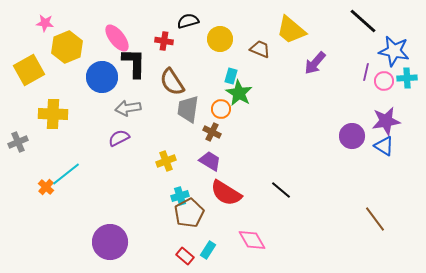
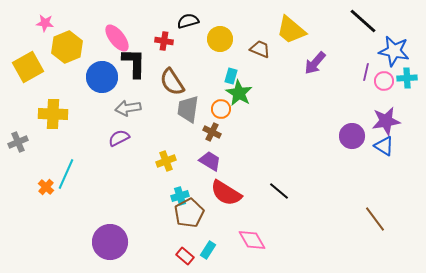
yellow square at (29, 70): moved 1 px left, 3 px up
cyan line at (66, 174): rotated 28 degrees counterclockwise
black line at (281, 190): moved 2 px left, 1 px down
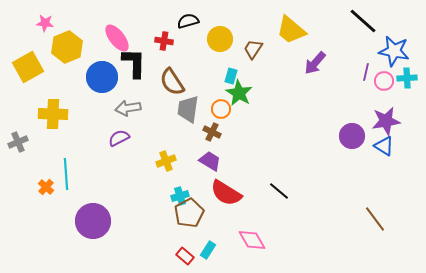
brown trapezoid at (260, 49): moved 7 px left; rotated 80 degrees counterclockwise
cyan line at (66, 174): rotated 28 degrees counterclockwise
purple circle at (110, 242): moved 17 px left, 21 px up
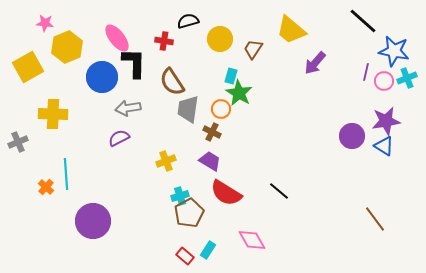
cyan cross at (407, 78): rotated 18 degrees counterclockwise
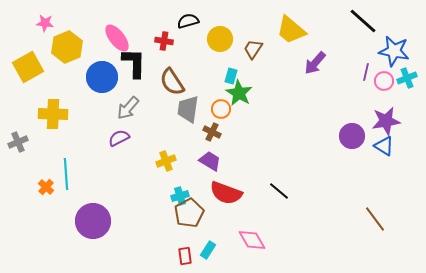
gray arrow at (128, 108): rotated 40 degrees counterclockwise
red semicircle at (226, 193): rotated 12 degrees counterclockwise
red rectangle at (185, 256): rotated 42 degrees clockwise
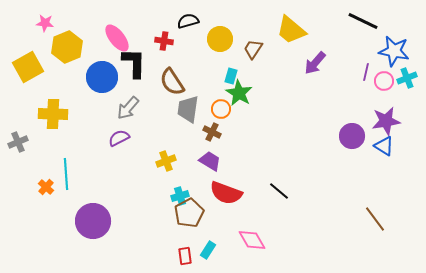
black line at (363, 21): rotated 16 degrees counterclockwise
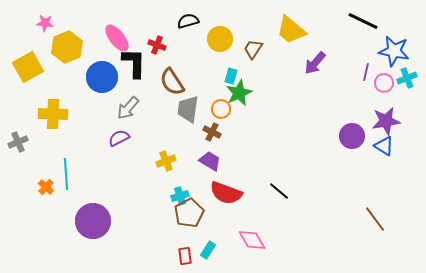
red cross at (164, 41): moved 7 px left, 4 px down; rotated 12 degrees clockwise
pink circle at (384, 81): moved 2 px down
green star at (239, 93): rotated 16 degrees clockwise
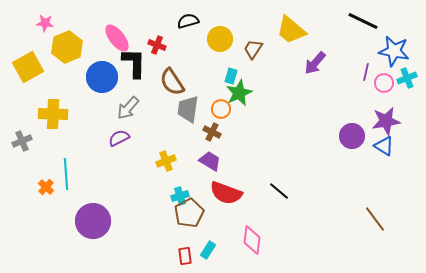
gray cross at (18, 142): moved 4 px right, 1 px up
pink diamond at (252, 240): rotated 36 degrees clockwise
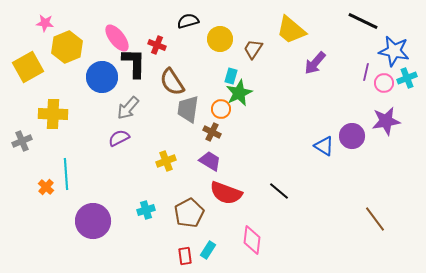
blue triangle at (384, 146): moved 60 px left
cyan cross at (180, 196): moved 34 px left, 14 px down
